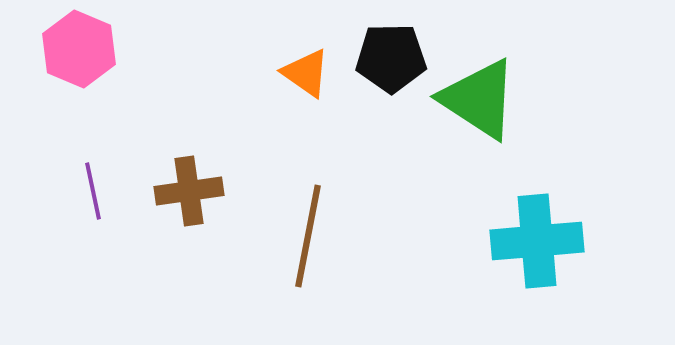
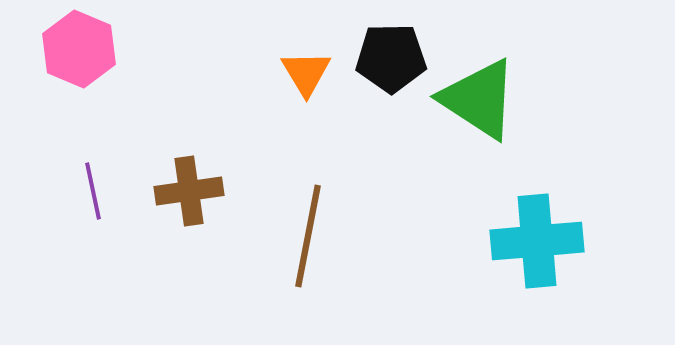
orange triangle: rotated 24 degrees clockwise
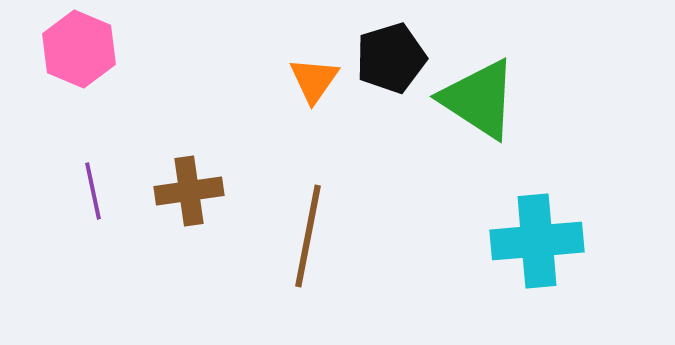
black pentagon: rotated 16 degrees counterclockwise
orange triangle: moved 8 px right, 7 px down; rotated 6 degrees clockwise
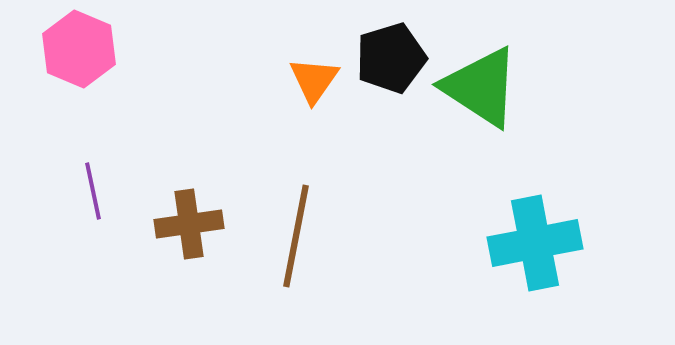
green triangle: moved 2 px right, 12 px up
brown cross: moved 33 px down
brown line: moved 12 px left
cyan cross: moved 2 px left, 2 px down; rotated 6 degrees counterclockwise
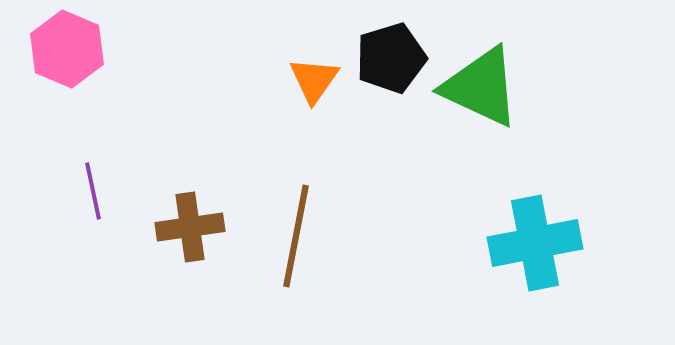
pink hexagon: moved 12 px left
green triangle: rotated 8 degrees counterclockwise
brown cross: moved 1 px right, 3 px down
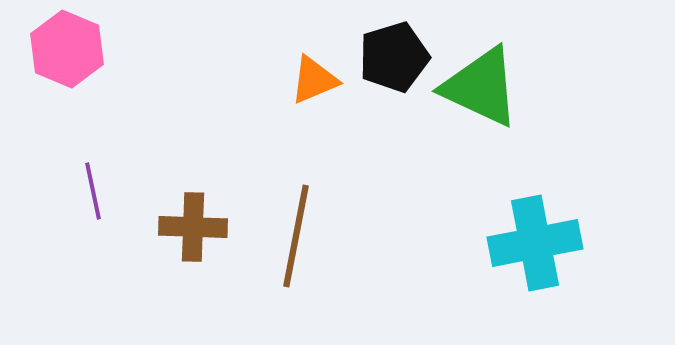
black pentagon: moved 3 px right, 1 px up
orange triangle: rotated 32 degrees clockwise
brown cross: moved 3 px right; rotated 10 degrees clockwise
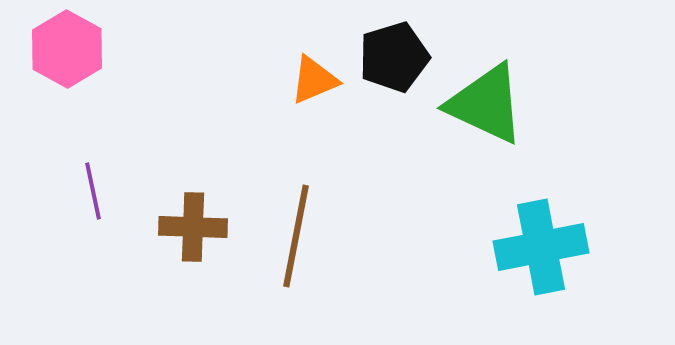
pink hexagon: rotated 6 degrees clockwise
green triangle: moved 5 px right, 17 px down
cyan cross: moved 6 px right, 4 px down
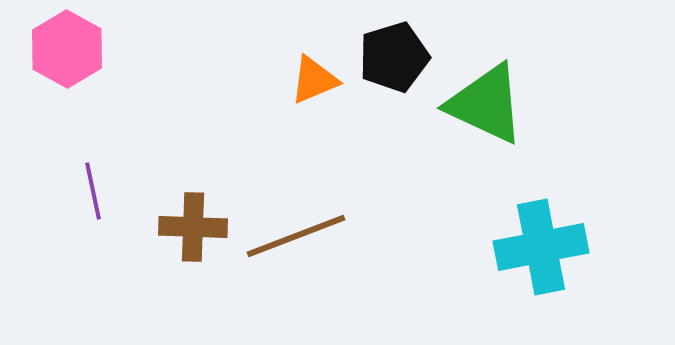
brown line: rotated 58 degrees clockwise
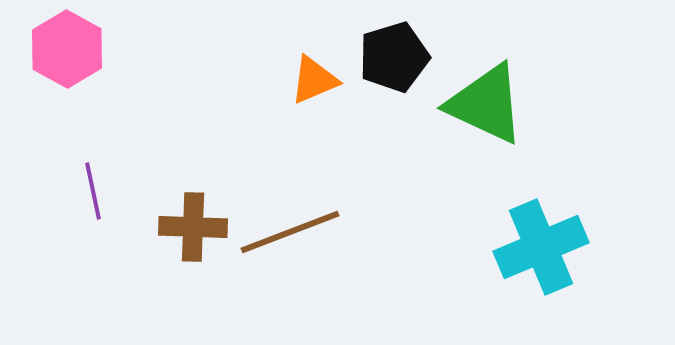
brown line: moved 6 px left, 4 px up
cyan cross: rotated 12 degrees counterclockwise
